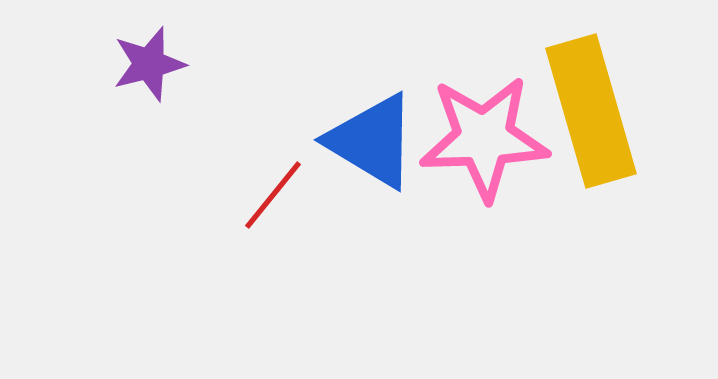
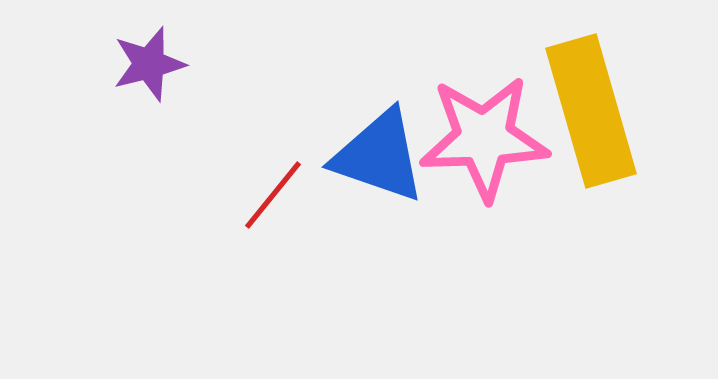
blue triangle: moved 7 px right, 15 px down; rotated 12 degrees counterclockwise
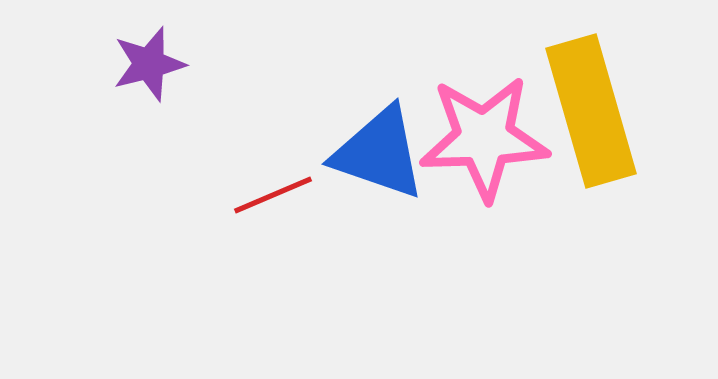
blue triangle: moved 3 px up
red line: rotated 28 degrees clockwise
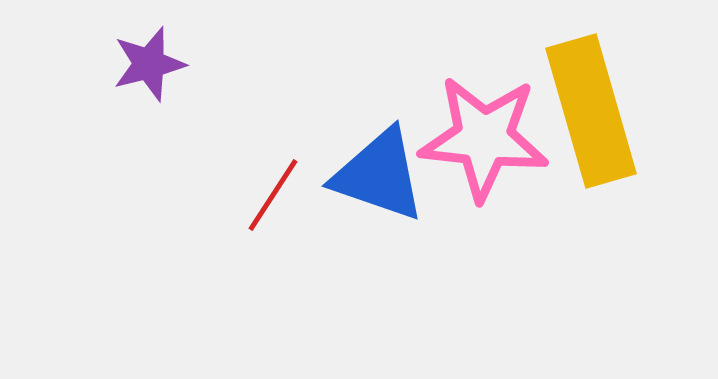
pink star: rotated 8 degrees clockwise
blue triangle: moved 22 px down
red line: rotated 34 degrees counterclockwise
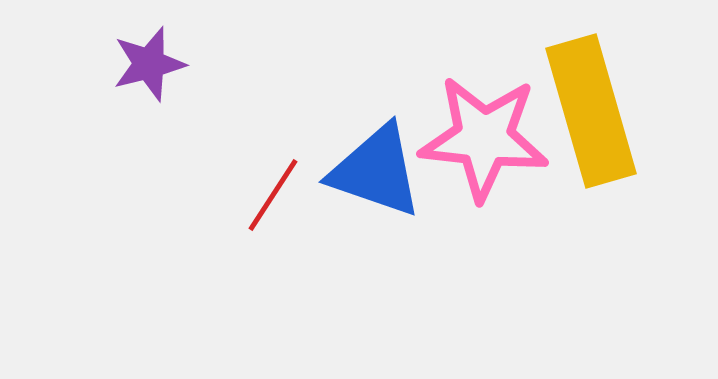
blue triangle: moved 3 px left, 4 px up
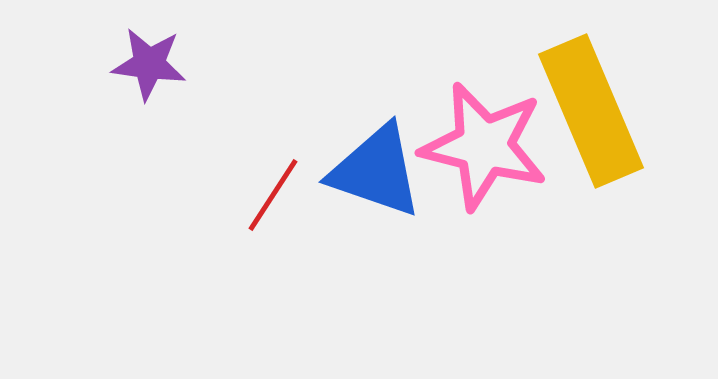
purple star: rotated 22 degrees clockwise
yellow rectangle: rotated 7 degrees counterclockwise
pink star: moved 8 px down; rotated 8 degrees clockwise
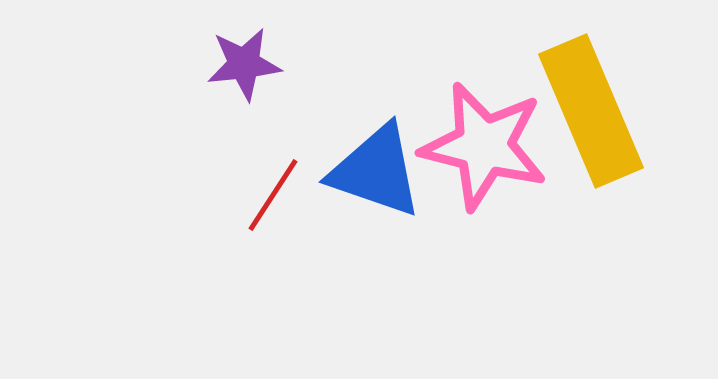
purple star: moved 95 px right; rotated 14 degrees counterclockwise
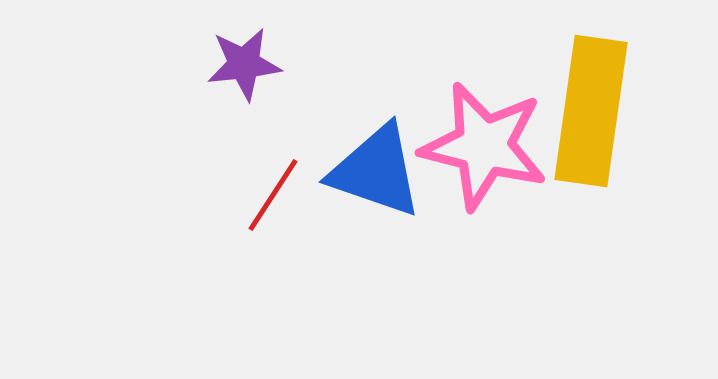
yellow rectangle: rotated 31 degrees clockwise
